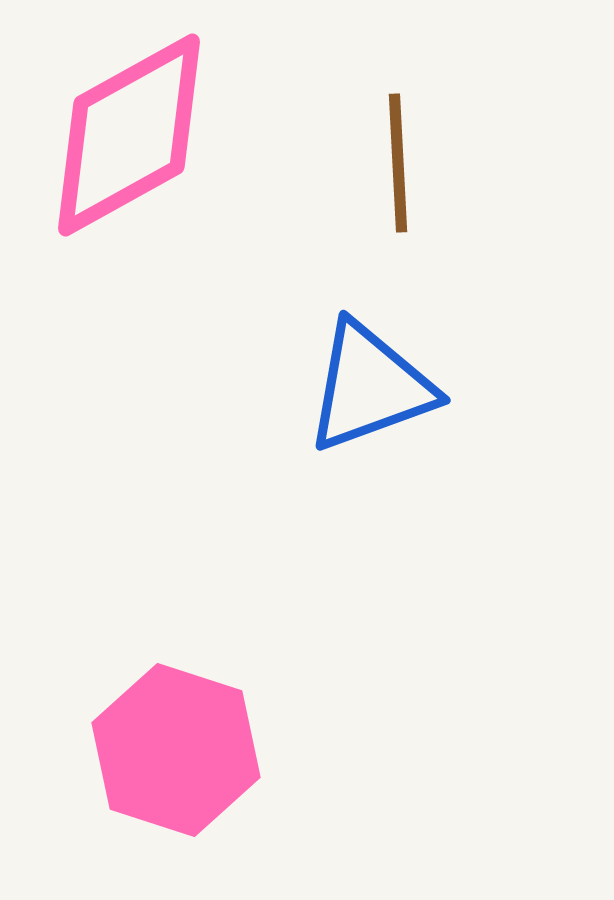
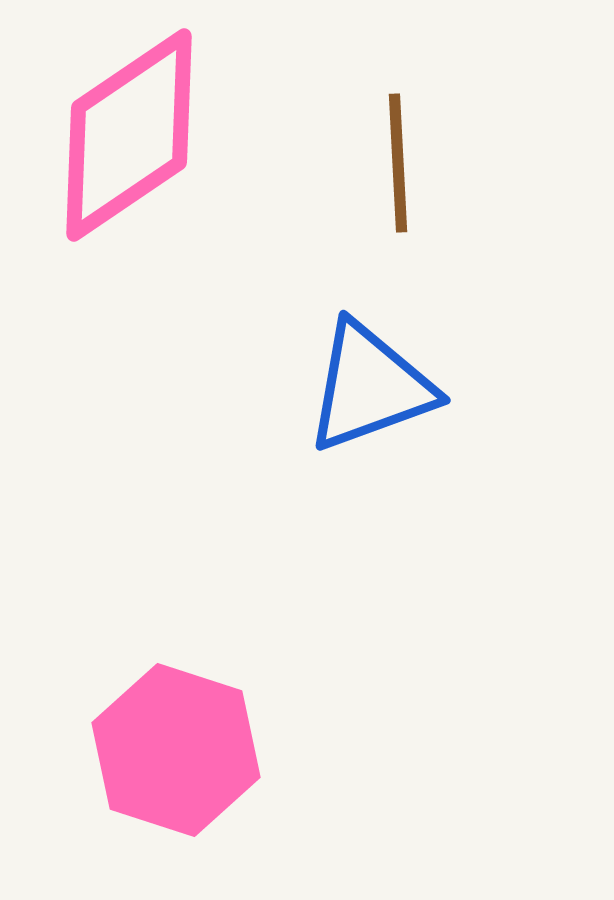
pink diamond: rotated 5 degrees counterclockwise
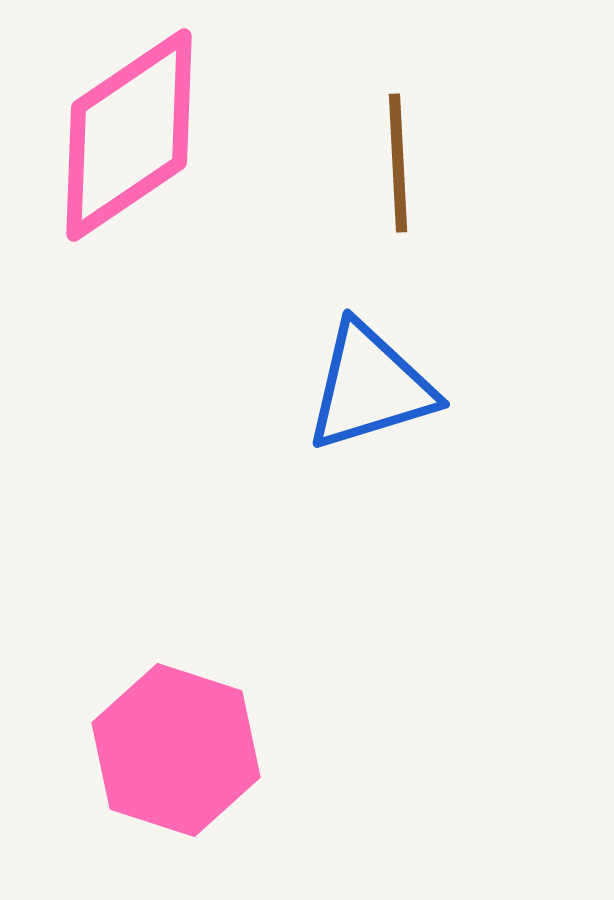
blue triangle: rotated 3 degrees clockwise
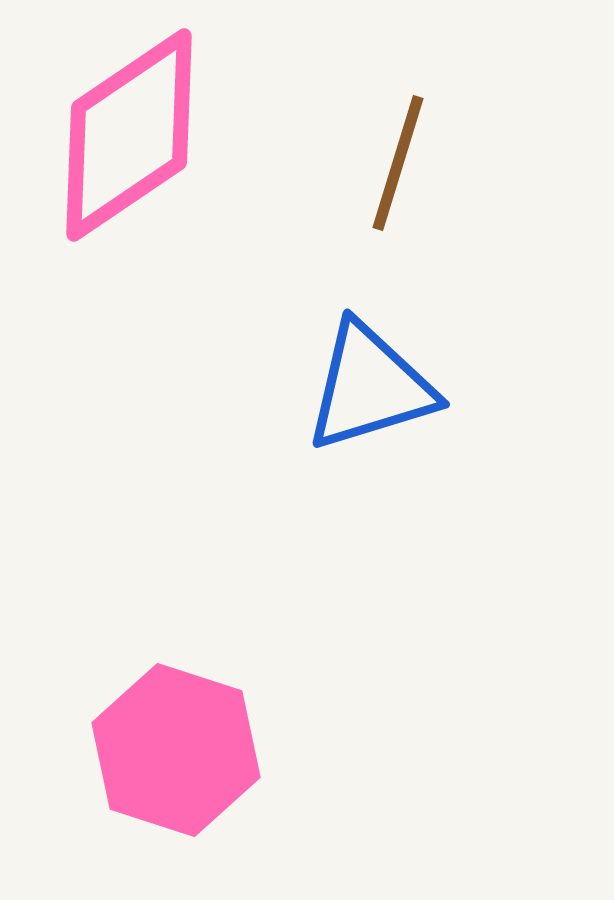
brown line: rotated 20 degrees clockwise
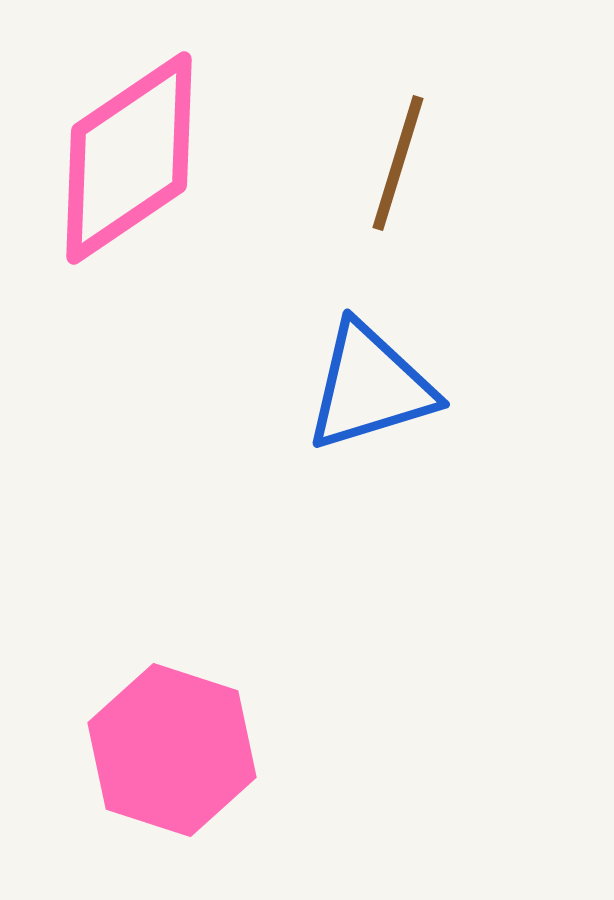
pink diamond: moved 23 px down
pink hexagon: moved 4 px left
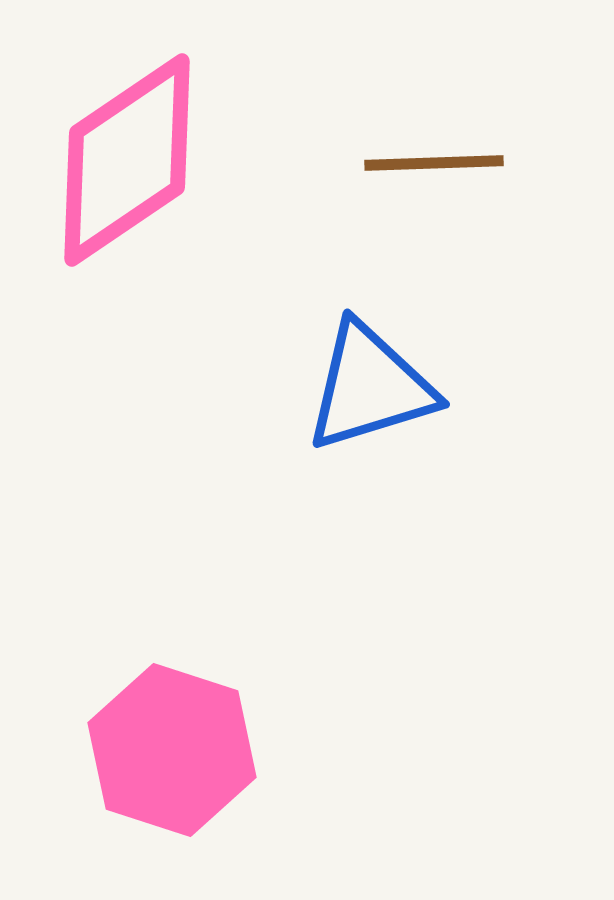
pink diamond: moved 2 px left, 2 px down
brown line: moved 36 px right; rotated 71 degrees clockwise
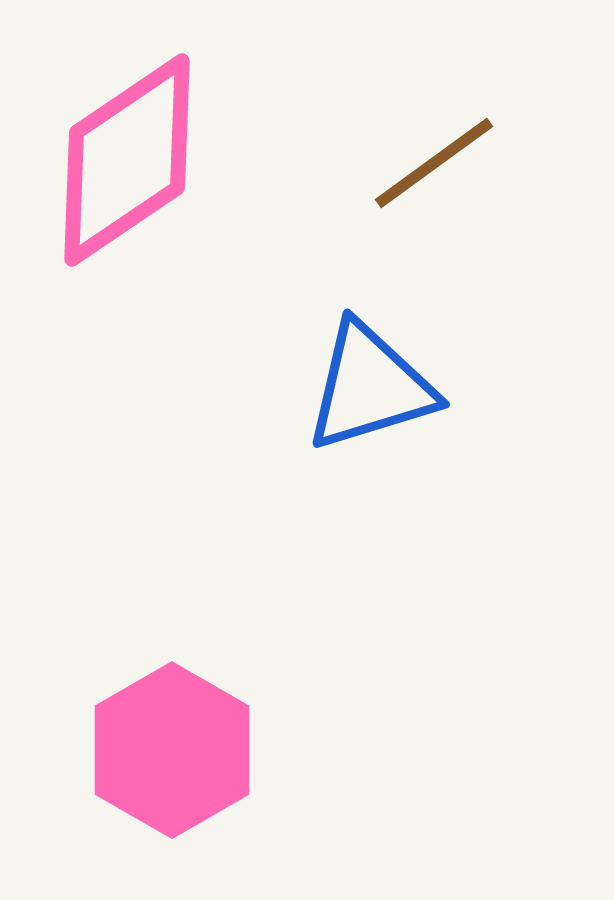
brown line: rotated 34 degrees counterclockwise
pink hexagon: rotated 12 degrees clockwise
